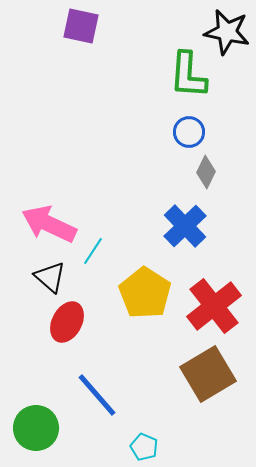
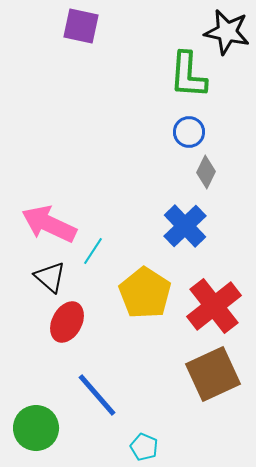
brown square: moved 5 px right; rotated 6 degrees clockwise
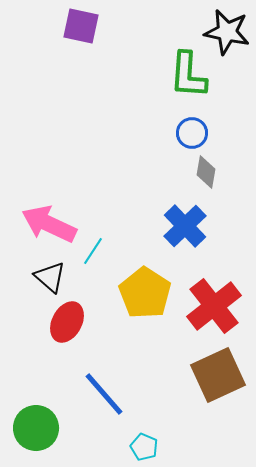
blue circle: moved 3 px right, 1 px down
gray diamond: rotated 16 degrees counterclockwise
brown square: moved 5 px right, 1 px down
blue line: moved 7 px right, 1 px up
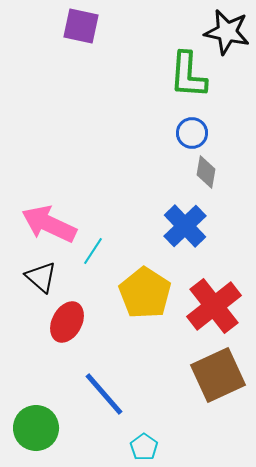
black triangle: moved 9 px left
cyan pentagon: rotated 12 degrees clockwise
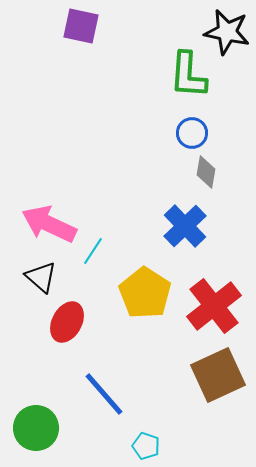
cyan pentagon: moved 2 px right, 1 px up; rotated 16 degrees counterclockwise
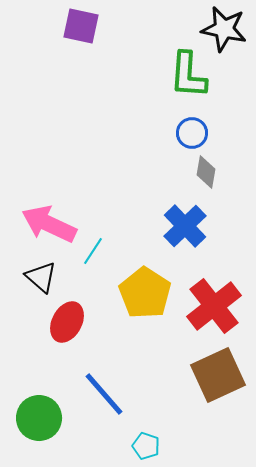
black star: moved 3 px left, 3 px up
green circle: moved 3 px right, 10 px up
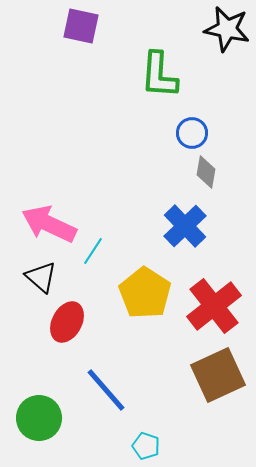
black star: moved 3 px right
green L-shape: moved 29 px left
blue line: moved 2 px right, 4 px up
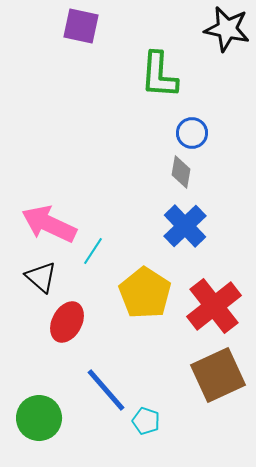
gray diamond: moved 25 px left
cyan pentagon: moved 25 px up
